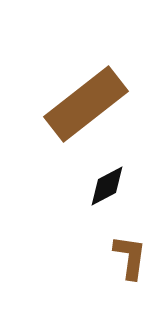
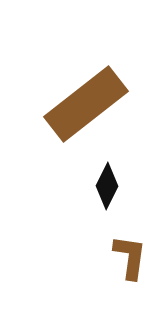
black diamond: rotated 36 degrees counterclockwise
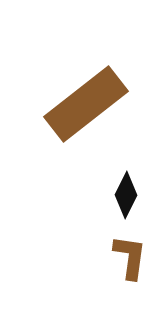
black diamond: moved 19 px right, 9 px down
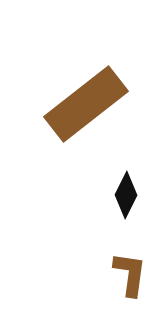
brown L-shape: moved 17 px down
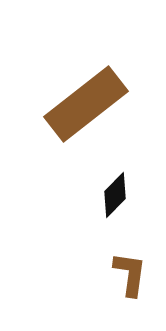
black diamond: moved 11 px left; rotated 18 degrees clockwise
